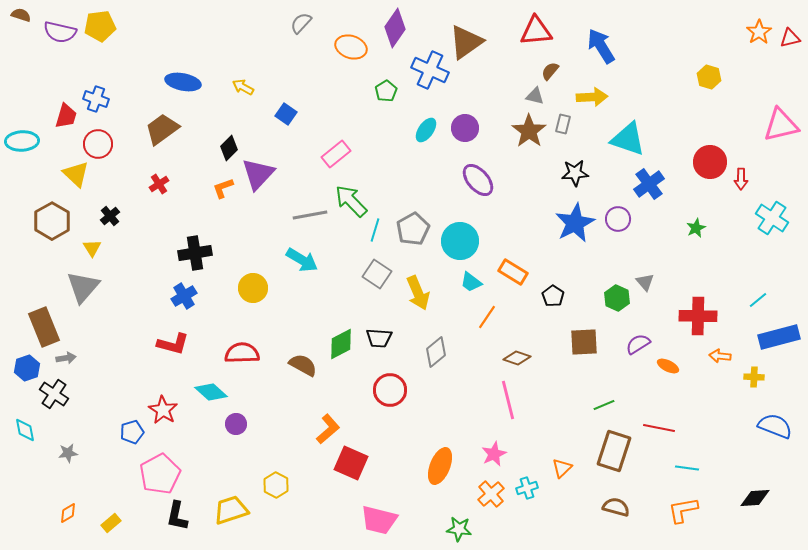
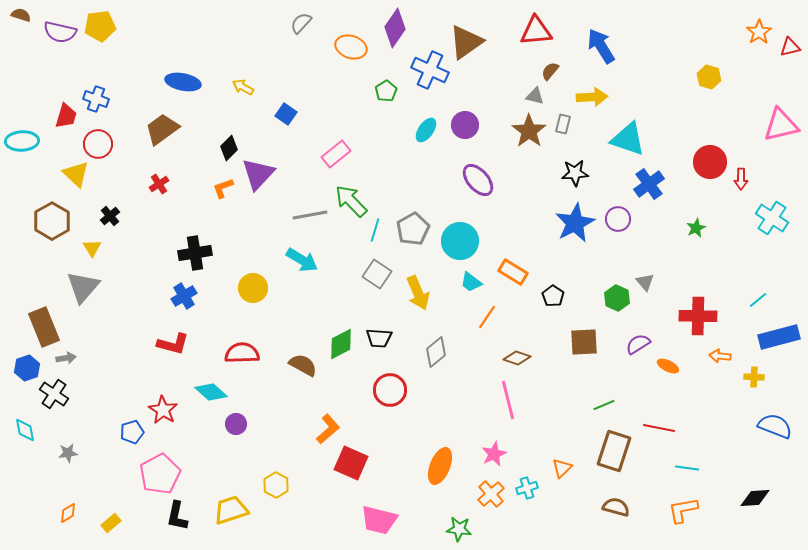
red triangle at (790, 38): moved 9 px down
purple circle at (465, 128): moved 3 px up
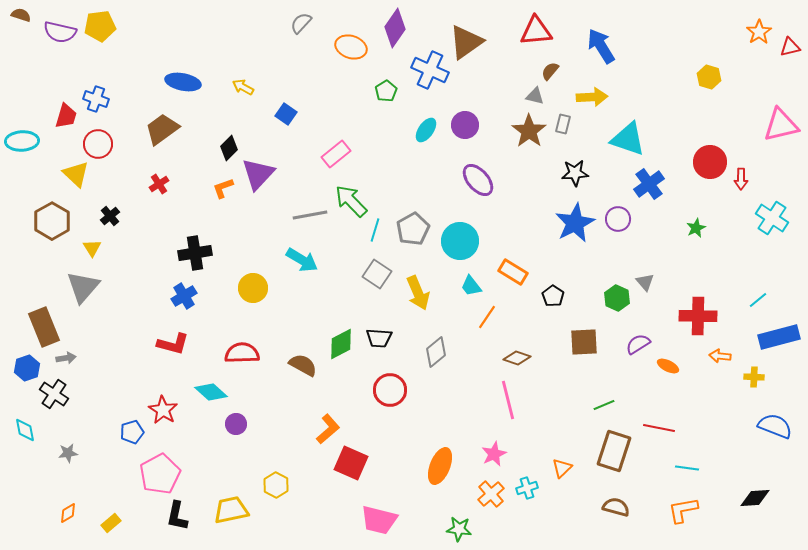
cyan trapezoid at (471, 282): moved 4 px down; rotated 15 degrees clockwise
yellow trapezoid at (231, 510): rotated 6 degrees clockwise
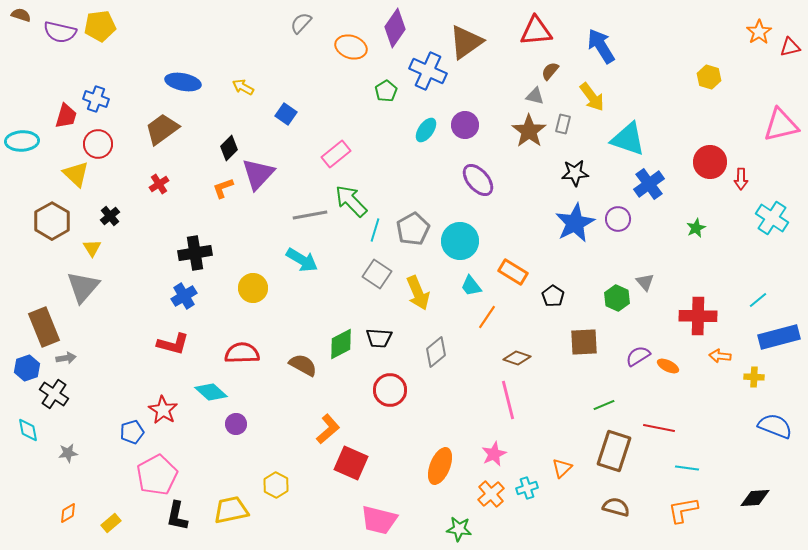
blue cross at (430, 70): moved 2 px left, 1 px down
yellow arrow at (592, 97): rotated 56 degrees clockwise
purple semicircle at (638, 344): moved 12 px down
cyan diamond at (25, 430): moved 3 px right
pink pentagon at (160, 474): moved 3 px left, 1 px down
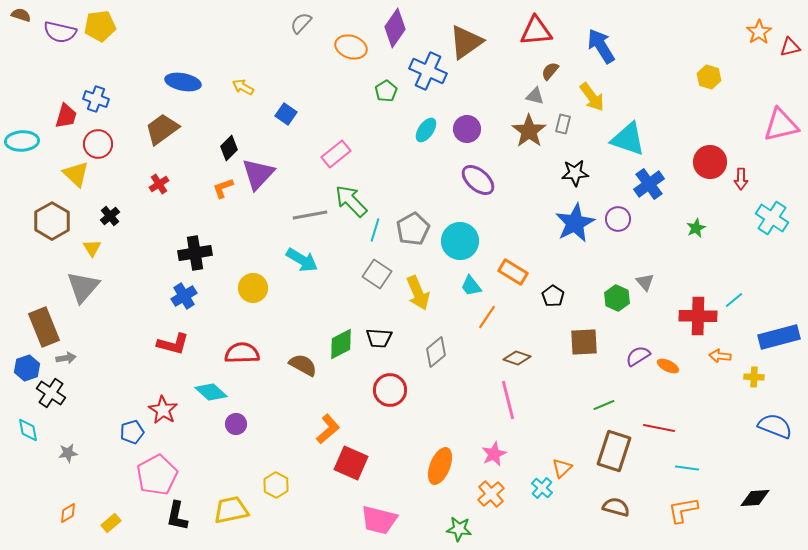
purple circle at (465, 125): moved 2 px right, 4 px down
purple ellipse at (478, 180): rotated 8 degrees counterclockwise
cyan line at (758, 300): moved 24 px left
black cross at (54, 394): moved 3 px left, 1 px up
cyan cross at (527, 488): moved 15 px right; rotated 30 degrees counterclockwise
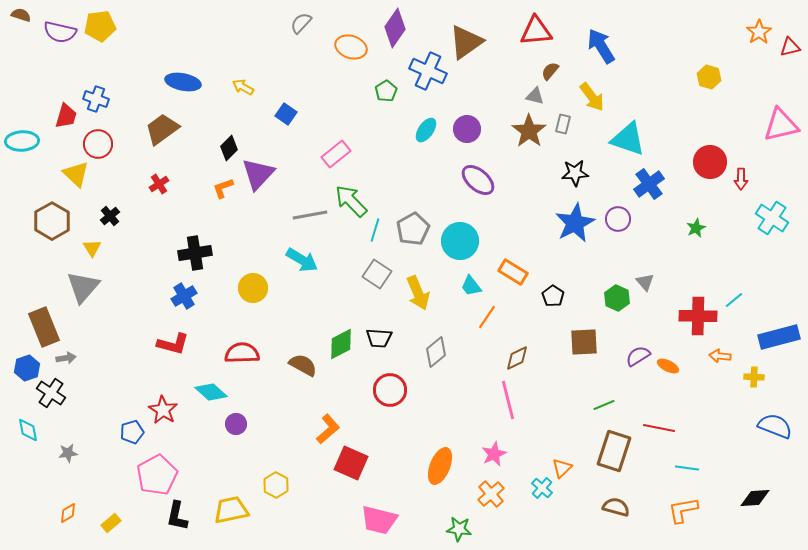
brown diamond at (517, 358): rotated 44 degrees counterclockwise
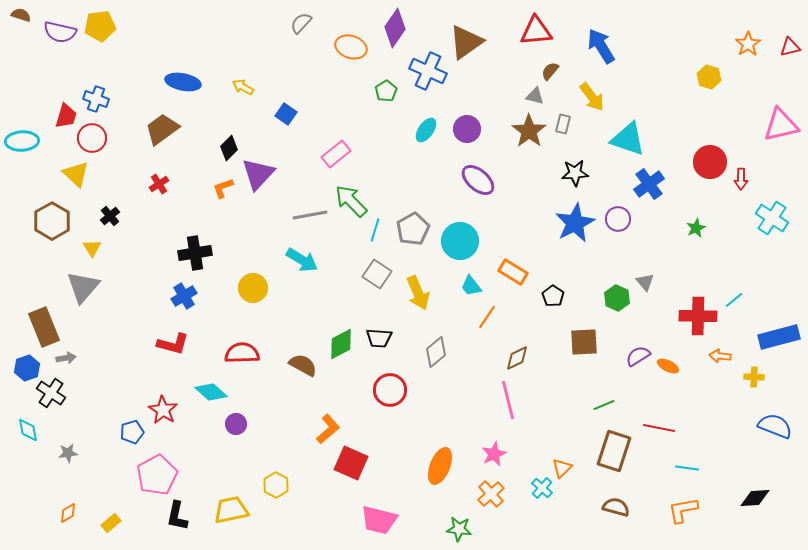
orange star at (759, 32): moved 11 px left, 12 px down
red circle at (98, 144): moved 6 px left, 6 px up
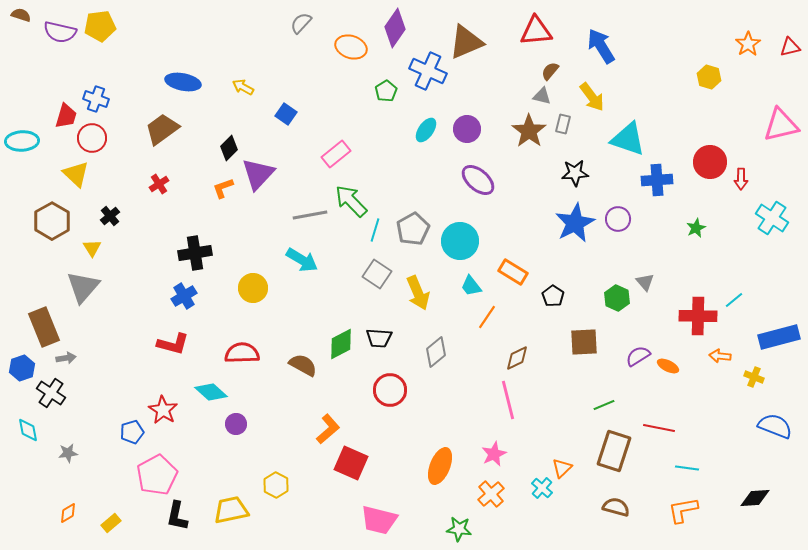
brown triangle at (466, 42): rotated 12 degrees clockwise
gray triangle at (535, 96): moved 7 px right
blue cross at (649, 184): moved 8 px right, 4 px up; rotated 32 degrees clockwise
blue hexagon at (27, 368): moved 5 px left
yellow cross at (754, 377): rotated 18 degrees clockwise
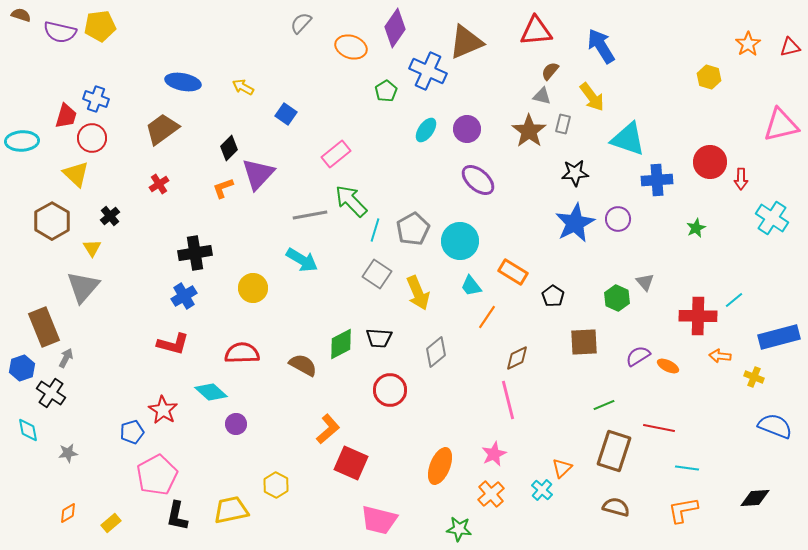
gray arrow at (66, 358): rotated 54 degrees counterclockwise
cyan cross at (542, 488): moved 2 px down
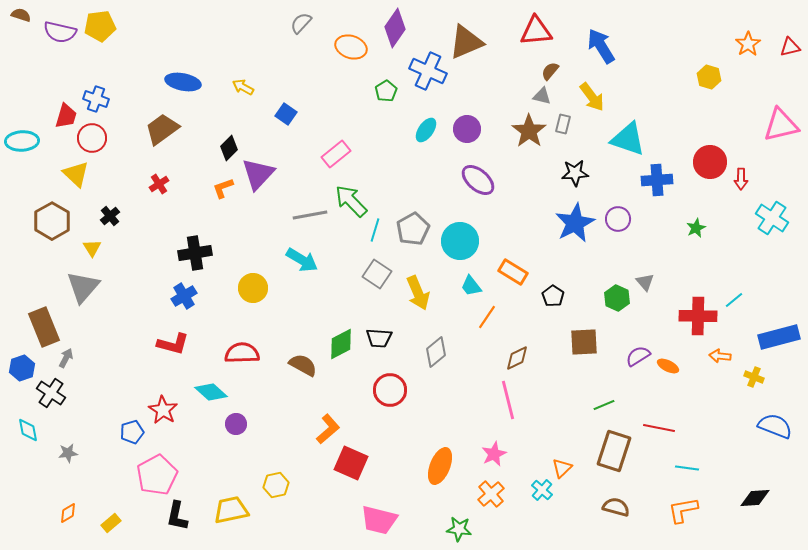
yellow hexagon at (276, 485): rotated 20 degrees clockwise
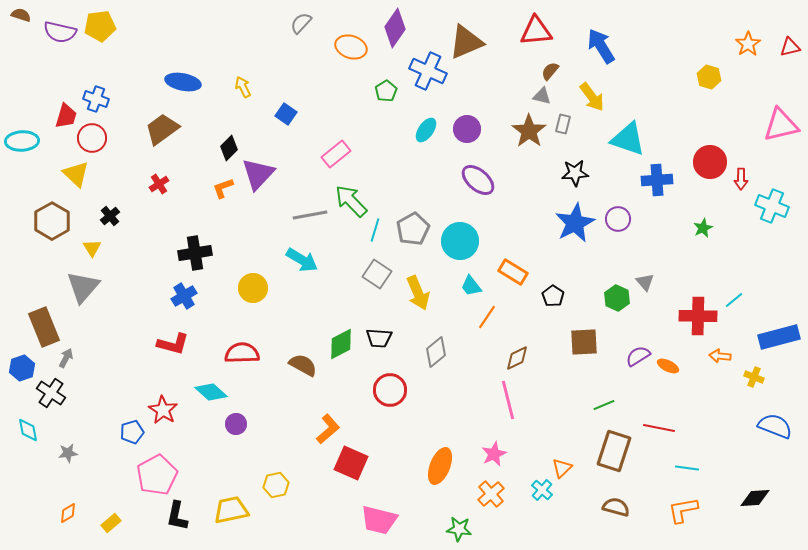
yellow arrow at (243, 87): rotated 35 degrees clockwise
cyan cross at (772, 218): moved 12 px up; rotated 12 degrees counterclockwise
green star at (696, 228): moved 7 px right
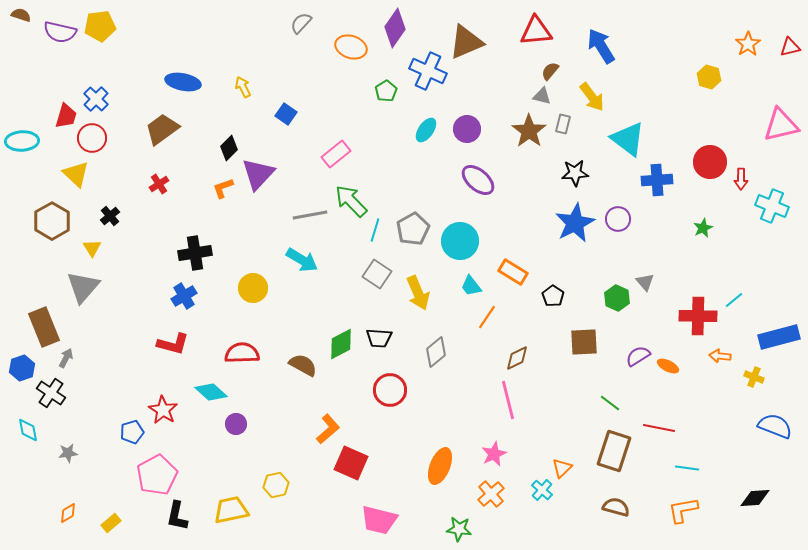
blue cross at (96, 99): rotated 25 degrees clockwise
cyan triangle at (628, 139): rotated 18 degrees clockwise
green line at (604, 405): moved 6 px right, 2 px up; rotated 60 degrees clockwise
